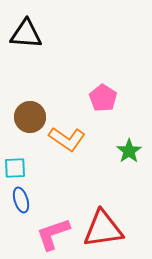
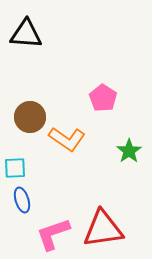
blue ellipse: moved 1 px right
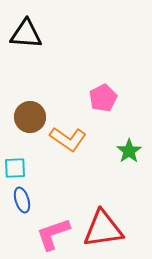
pink pentagon: rotated 12 degrees clockwise
orange L-shape: moved 1 px right
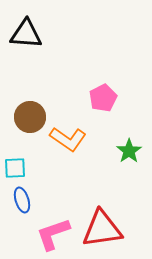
red triangle: moved 1 px left
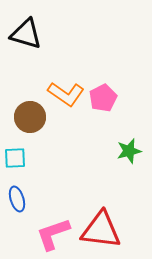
black triangle: rotated 12 degrees clockwise
orange L-shape: moved 2 px left, 45 px up
green star: rotated 20 degrees clockwise
cyan square: moved 10 px up
blue ellipse: moved 5 px left, 1 px up
red triangle: moved 1 px left, 1 px down; rotated 15 degrees clockwise
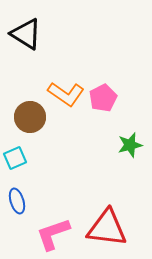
black triangle: rotated 16 degrees clockwise
green star: moved 1 px right, 6 px up
cyan square: rotated 20 degrees counterclockwise
blue ellipse: moved 2 px down
red triangle: moved 6 px right, 2 px up
